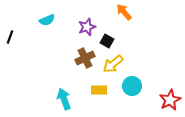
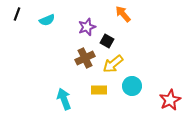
orange arrow: moved 1 px left, 2 px down
black line: moved 7 px right, 23 px up
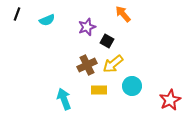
brown cross: moved 2 px right, 7 px down
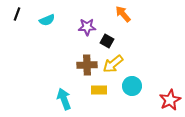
purple star: rotated 18 degrees clockwise
brown cross: rotated 24 degrees clockwise
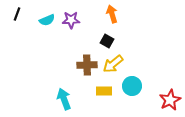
orange arrow: moved 11 px left; rotated 24 degrees clockwise
purple star: moved 16 px left, 7 px up
yellow rectangle: moved 5 px right, 1 px down
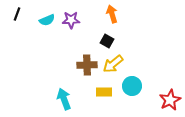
yellow rectangle: moved 1 px down
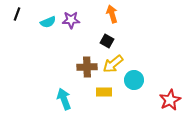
cyan semicircle: moved 1 px right, 2 px down
brown cross: moved 2 px down
cyan circle: moved 2 px right, 6 px up
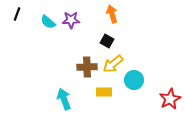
cyan semicircle: rotated 63 degrees clockwise
red star: moved 1 px up
